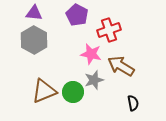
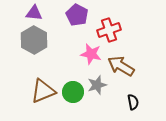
gray star: moved 3 px right, 5 px down
brown triangle: moved 1 px left
black semicircle: moved 1 px up
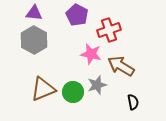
brown triangle: moved 2 px up
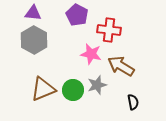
purple triangle: moved 1 px left
red cross: rotated 25 degrees clockwise
green circle: moved 2 px up
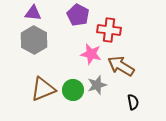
purple pentagon: moved 1 px right
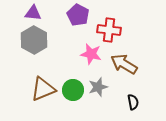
brown arrow: moved 3 px right, 2 px up
gray star: moved 1 px right, 2 px down
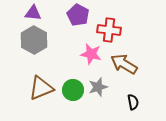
brown triangle: moved 2 px left, 1 px up
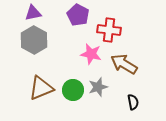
purple triangle: rotated 18 degrees counterclockwise
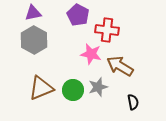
red cross: moved 2 px left
brown arrow: moved 4 px left, 2 px down
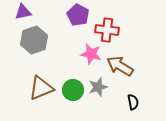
purple triangle: moved 10 px left, 1 px up
gray hexagon: rotated 12 degrees clockwise
